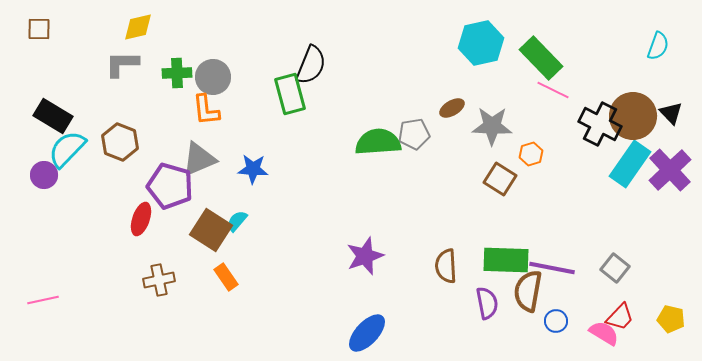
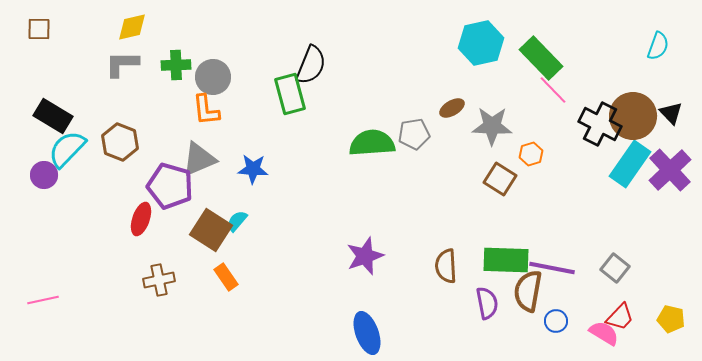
yellow diamond at (138, 27): moved 6 px left
green cross at (177, 73): moved 1 px left, 8 px up
pink line at (553, 90): rotated 20 degrees clockwise
green semicircle at (378, 142): moved 6 px left, 1 px down
blue ellipse at (367, 333): rotated 63 degrees counterclockwise
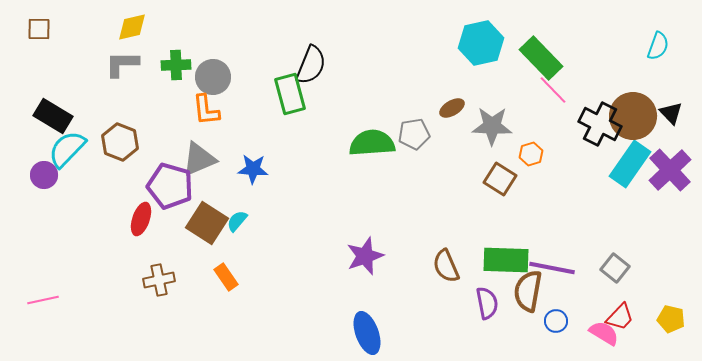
brown square at (211, 230): moved 4 px left, 7 px up
brown semicircle at (446, 266): rotated 20 degrees counterclockwise
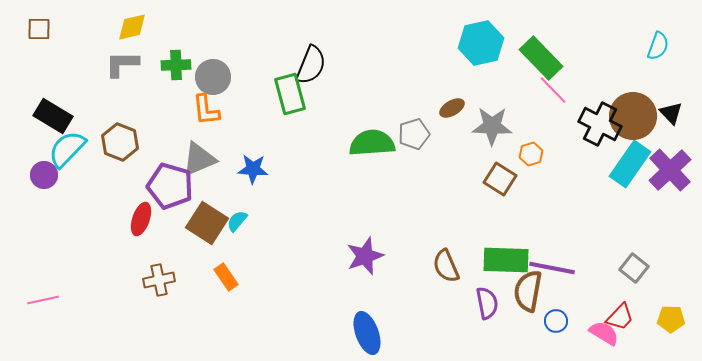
gray pentagon at (414, 134): rotated 8 degrees counterclockwise
gray square at (615, 268): moved 19 px right
yellow pentagon at (671, 319): rotated 12 degrees counterclockwise
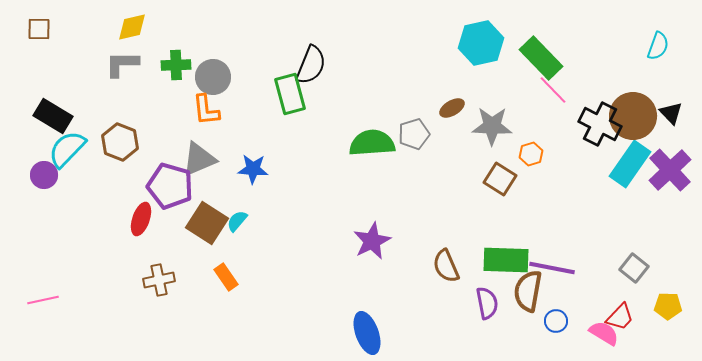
purple star at (365, 256): moved 7 px right, 15 px up; rotated 6 degrees counterclockwise
yellow pentagon at (671, 319): moved 3 px left, 13 px up
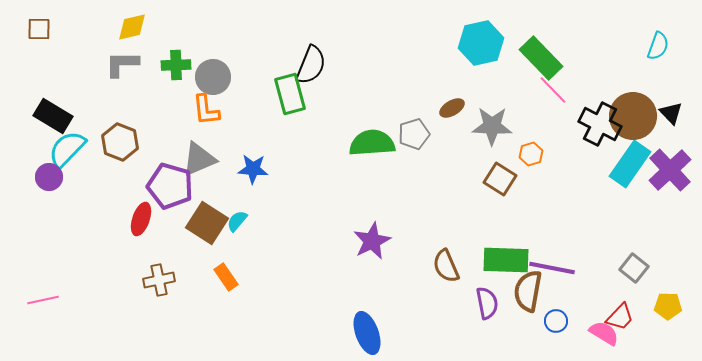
purple circle at (44, 175): moved 5 px right, 2 px down
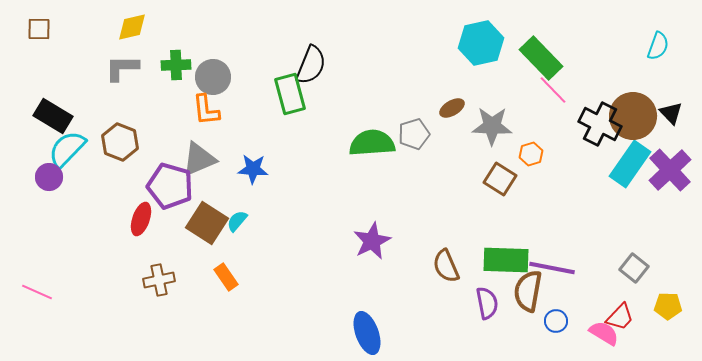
gray L-shape at (122, 64): moved 4 px down
pink line at (43, 300): moved 6 px left, 8 px up; rotated 36 degrees clockwise
